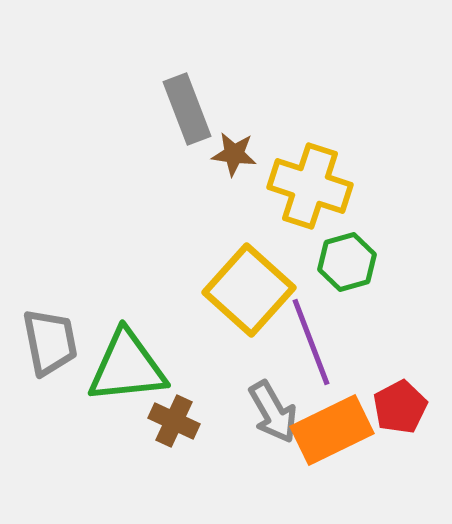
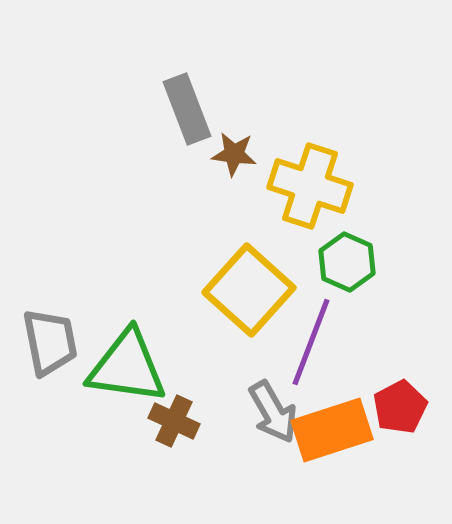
green hexagon: rotated 20 degrees counterclockwise
purple line: rotated 42 degrees clockwise
green triangle: rotated 14 degrees clockwise
orange rectangle: rotated 8 degrees clockwise
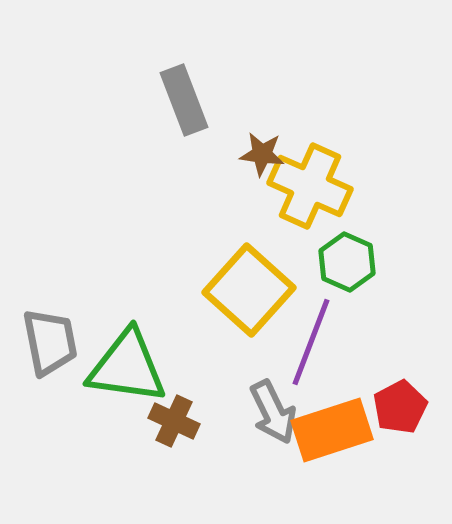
gray rectangle: moved 3 px left, 9 px up
brown star: moved 28 px right
yellow cross: rotated 6 degrees clockwise
gray arrow: rotated 4 degrees clockwise
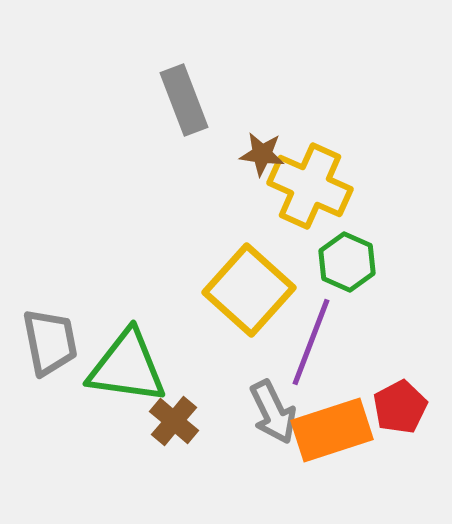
brown cross: rotated 15 degrees clockwise
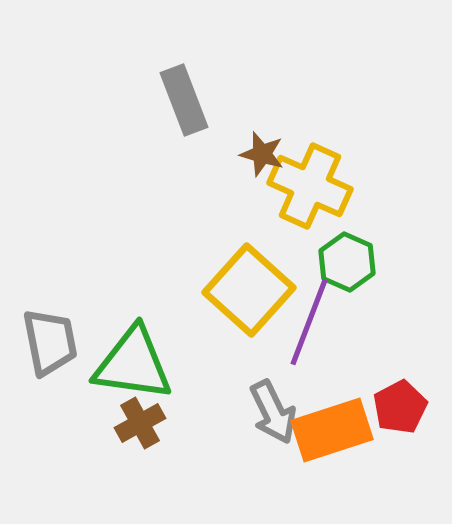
brown star: rotated 9 degrees clockwise
purple line: moved 2 px left, 20 px up
green triangle: moved 6 px right, 3 px up
brown cross: moved 34 px left, 2 px down; rotated 21 degrees clockwise
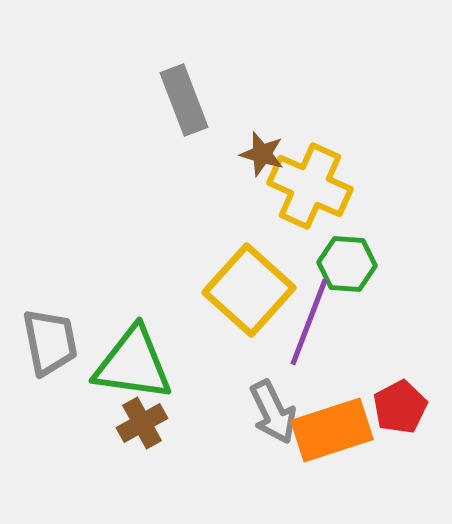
green hexagon: moved 2 px down; rotated 20 degrees counterclockwise
brown cross: moved 2 px right
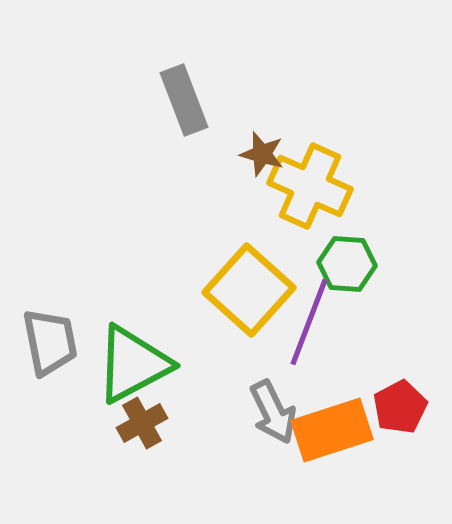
green triangle: rotated 36 degrees counterclockwise
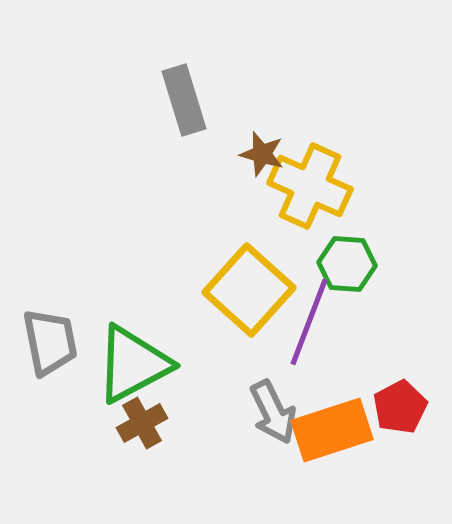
gray rectangle: rotated 4 degrees clockwise
